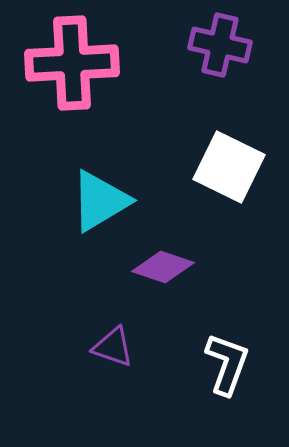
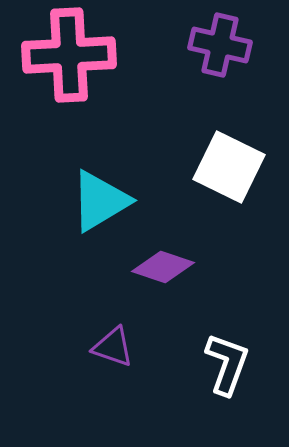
pink cross: moved 3 px left, 8 px up
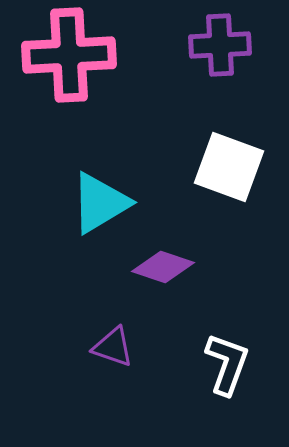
purple cross: rotated 16 degrees counterclockwise
white square: rotated 6 degrees counterclockwise
cyan triangle: moved 2 px down
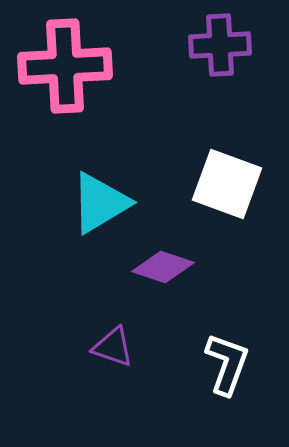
pink cross: moved 4 px left, 11 px down
white square: moved 2 px left, 17 px down
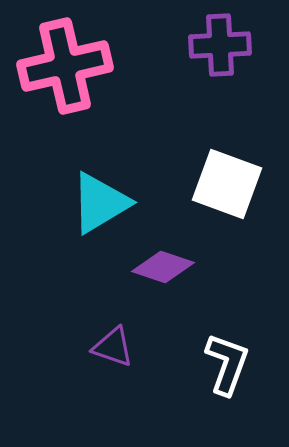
pink cross: rotated 10 degrees counterclockwise
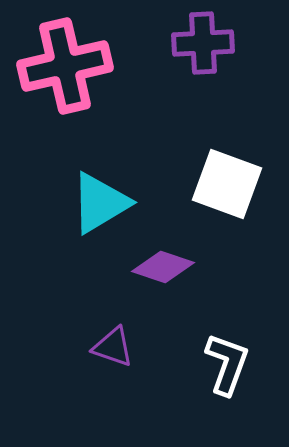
purple cross: moved 17 px left, 2 px up
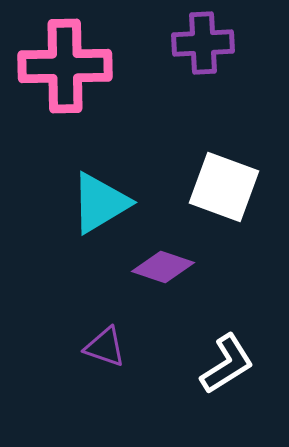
pink cross: rotated 12 degrees clockwise
white square: moved 3 px left, 3 px down
purple triangle: moved 8 px left
white L-shape: rotated 38 degrees clockwise
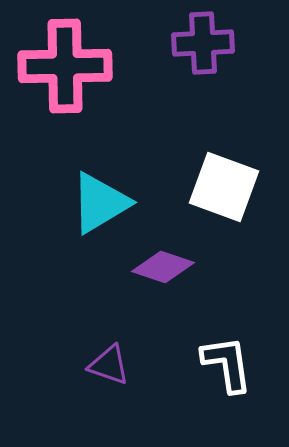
purple triangle: moved 4 px right, 18 px down
white L-shape: rotated 66 degrees counterclockwise
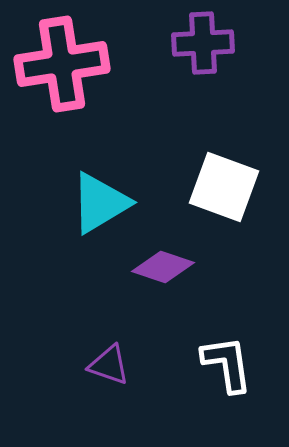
pink cross: moved 3 px left, 2 px up; rotated 8 degrees counterclockwise
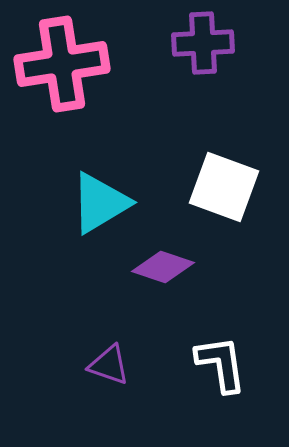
white L-shape: moved 6 px left
